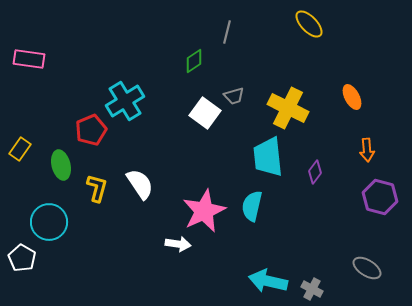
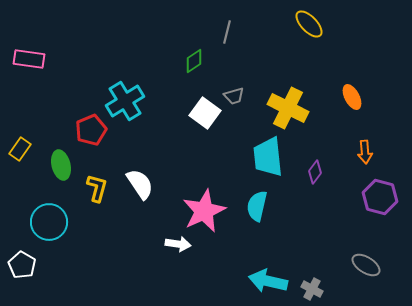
orange arrow: moved 2 px left, 2 px down
cyan semicircle: moved 5 px right
white pentagon: moved 7 px down
gray ellipse: moved 1 px left, 3 px up
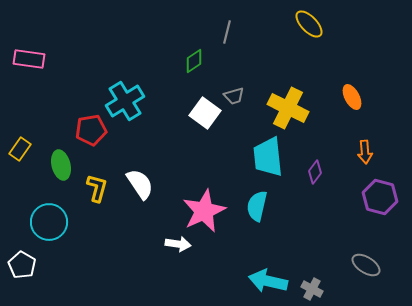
red pentagon: rotated 12 degrees clockwise
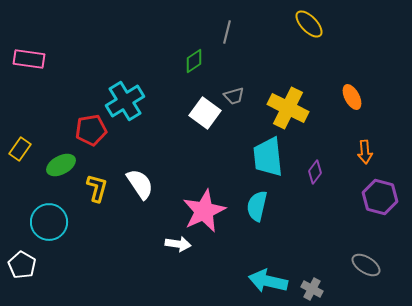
green ellipse: rotated 76 degrees clockwise
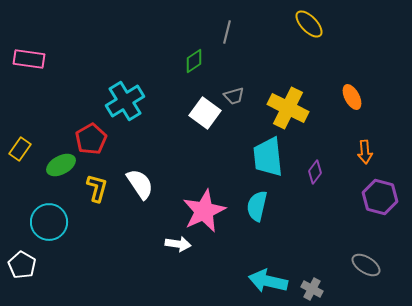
red pentagon: moved 9 px down; rotated 20 degrees counterclockwise
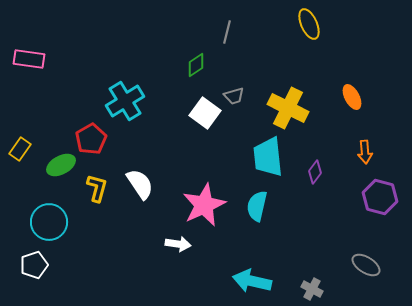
yellow ellipse: rotated 20 degrees clockwise
green diamond: moved 2 px right, 4 px down
pink star: moved 6 px up
white pentagon: moved 12 px right; rotated 24 degrees clockwise
cyan arrow: moved 16 px left
